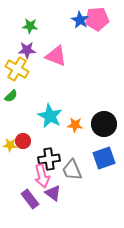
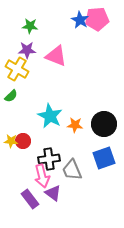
yellow star: moved 1 px right, 4 px up
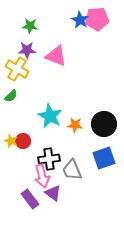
yellow star: rotated 16 degrees clockwise
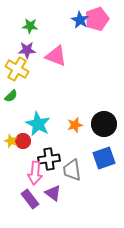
pink pentagon: rotated 15 degrees counterclockwise
cyan star: moved 12 px left, 8 px down
orange star: rotated 21 degrees counterclockwise
gray trapezoid: rotated 15 degrees clockwise
pink arrow: moved 7 px left, 3 px up; rotated 20 degrees clockwise
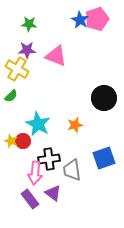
green star: moved 1 px left, 2 px up
black circle: moved 26 px up
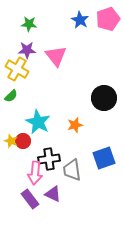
pink pentagon: moved 11 px right
pink triangle: rotated 30 degrees clockwise
cyan star: moved 2 px up
purple triangle: moved 1 px down; rotated 12 degrees counterclockwise
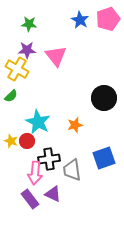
red circle: moved 4 px right
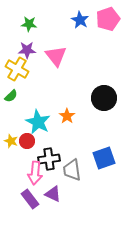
orange star: moved 8 px left, 9 px up; rotated 21 degrees counterclockwise
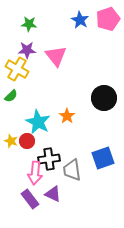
blue square: moved 1 px left
